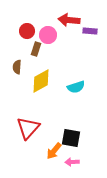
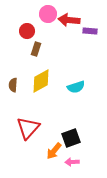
pink circle: moved 21 px up
brown semicircle: moved 4 px left, 18 px down
black square: rotated 30 degrees counterclockwise
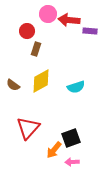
brown semicircle: rotated 56 degrees counterclockwise
orange arrow: moved 1 px up
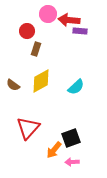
purple rectangle: moved 10 px left
cyan semicircle: rotated 24 degrees counterclockwise
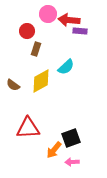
cyan semicircle: moved 10 px left, 20 px up
red triangle: rotated 45 degrees clockwise
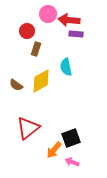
purple rectangle: moved 4 px left, 3 px down
cyan semicircle: rotated 120 degrees clockwise
brown semicircle: moved 3 px right
red triangle: rotated 35 degrees counterclockwise
pink arrow: rotated 24 degrees clockwise
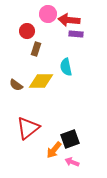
yellow diamond: rotated 30 degrees clockwise
black square: moved 1 px left, 1 px down
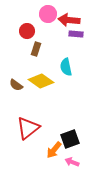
yellow diamond: rotated 35 degrees clockwise
